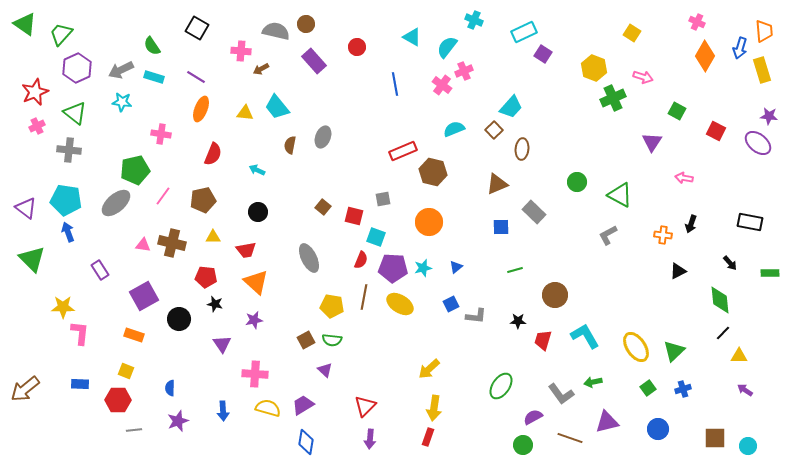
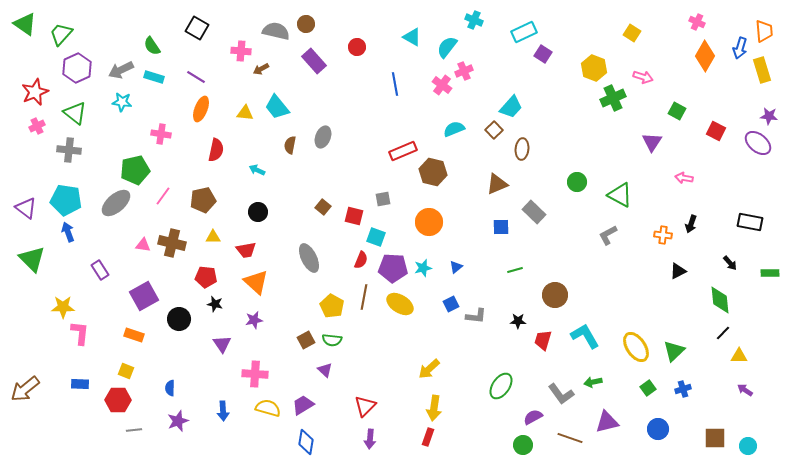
red semicircle at (213, 154): moved 3 px right, 4 px up; rotated 10 degrees counterclockwise
yellow pentagon at (332, 306): rotated 20 degrees clockwise
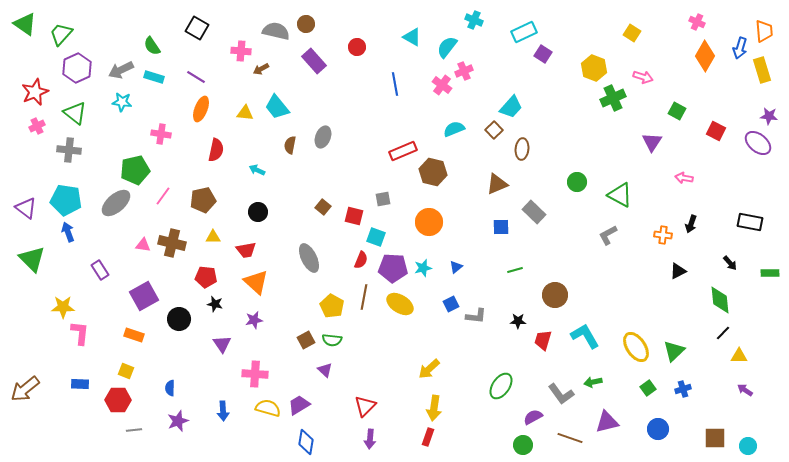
purple trapezoid at (303, 405): moved 4 px left
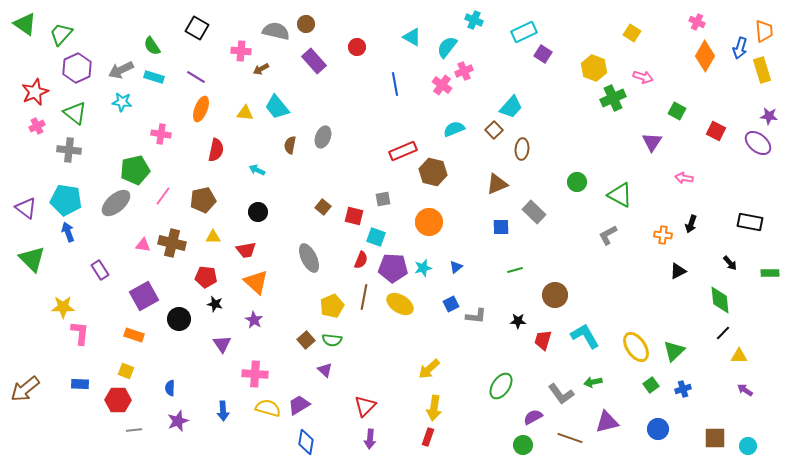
yellow pentagon at (332, 306): rotated 20 degrees clockwise
purple star at (254, 320): rotated 30 degrees counterclockwise
brown square at (306, 340): rotated 12 degrees counterclockwise
green square at (648, 388): moved 3 px right, 3 px up
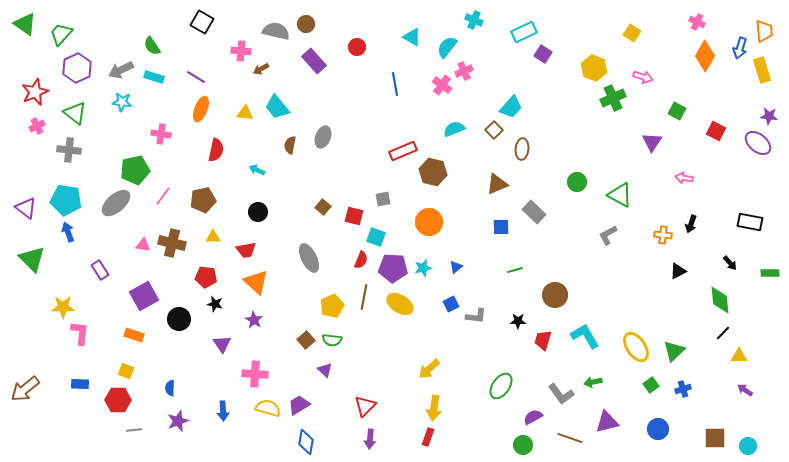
black square at (197, 28): moved 5 px right, 6 px up
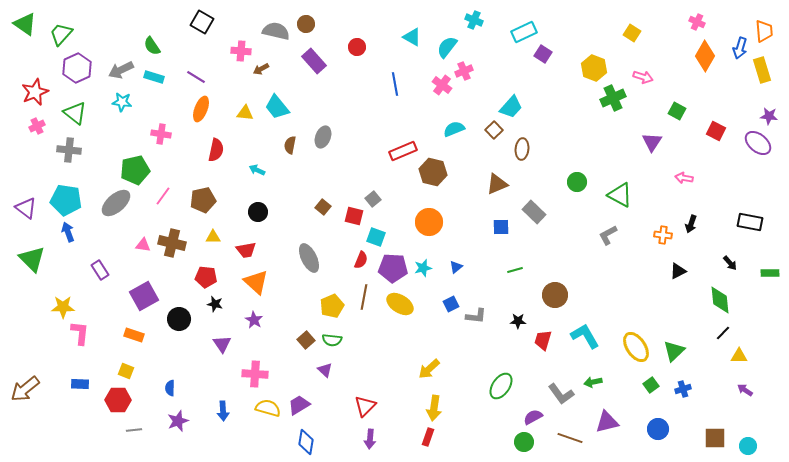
gray square at (383, 199): moved 10 px left; rotated 28 degrees counterclockwise
green circle at (523, 445): moved 1 px right, 3 px up
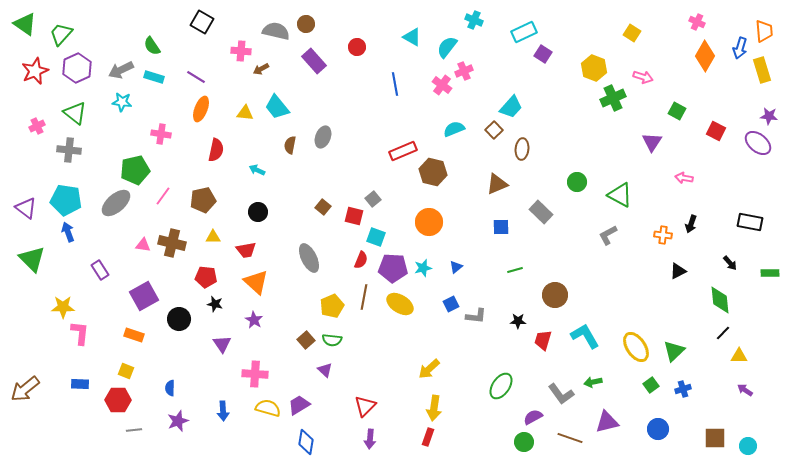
red star at (35, 92): moved 21 px up
gray rectangle at (534, 212): moved 7 px right
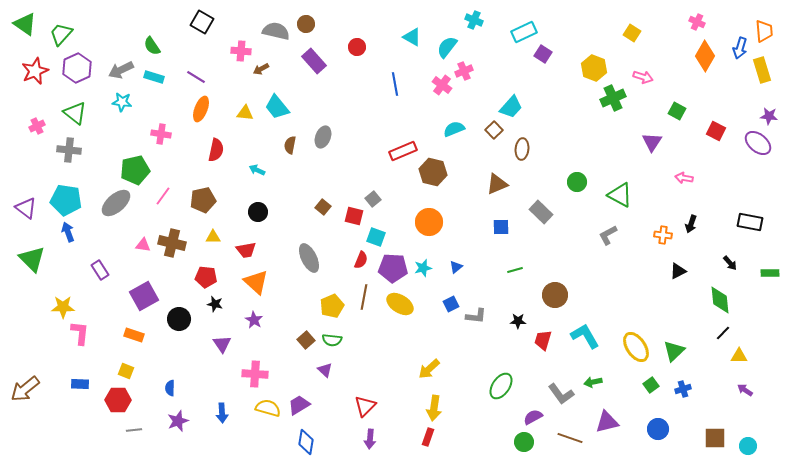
blue arrow at (223, 411): moved 1 px left, 2 px down
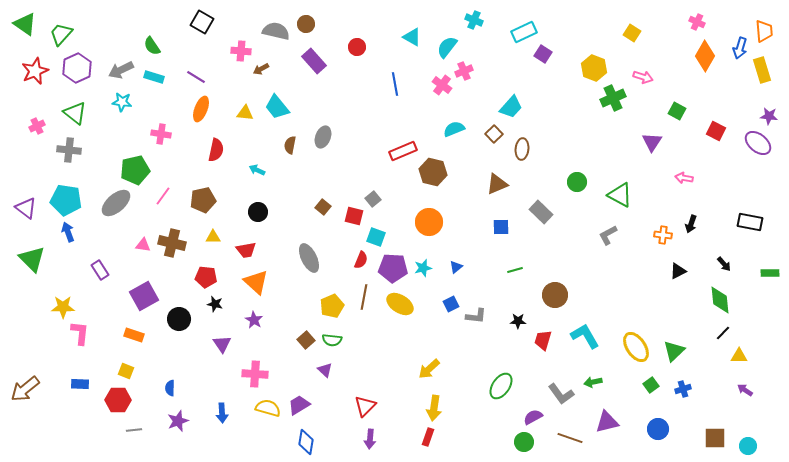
brown square at (494, 130): moved 4 px down
black arrow at (730, 263): moved 6 px left, 1 px down
